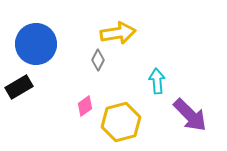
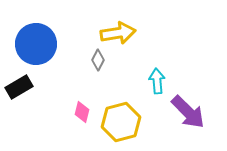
pink diamond: moved 3 px left, 6 px down; rotated 40 degrees counterclockwise
purple arrow: moved 2 px left, 3 px up
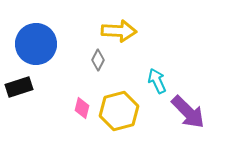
yellow arrow: moved 1 px right, 2 px up; rotated 12 degrees clockwise
cyan arrow: rotated 20 degrees counterclockwise
black rectangle: rotated 12 degrees clockwise
pink diamond: moved 4 px up
yellow hexagon: moved 2 px left, 11 px up
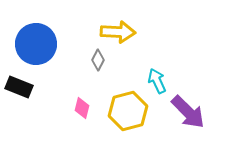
yellow arrow: moved 1 px left, 1 px down
black rectangle: rotated 40 degrees clockwise
yellow hexagon: moved 9 px right
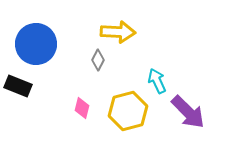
black rectangle: moved 1 px left, 1 px up
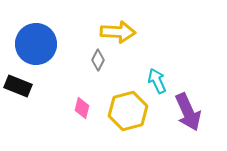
purple arrow: rotated 21 degrees clockwise
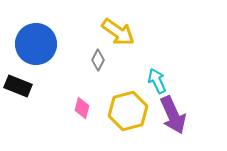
yellow arrow: rotated 32 degrees clockwise
purple arrow: moved 15 px left, 3 px down
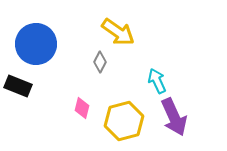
gray diamond: moved 2 px right, 2 px down
yellow hexagon: moved 4 px left, 10 px down
purple arrow: moved 1 px right, 2 px down
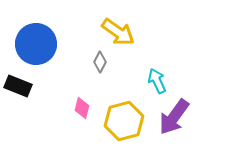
purple arrow: rotated 60 degrees clockwise
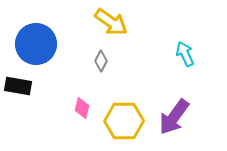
yellow arrow: moved 7 px left, 10 px up
gray diamond: moved 1 px right, 1 px up
cyan arrow: moved 28 px right, 27 px up
black rectangle: rotated 12 degrees counterclockwise
yellow hexagon: rotated 15 degrees clockwise
